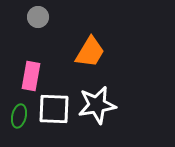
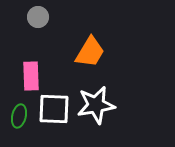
pink rectangle: rotated 12 degrees counterclockwise
white star: moved 1 px left
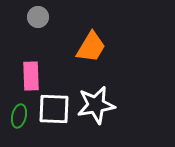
orange trapezoid: moved 1 px right, 5 px up
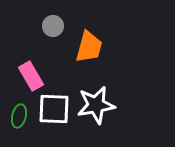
gray circle: moved 15 px right, 9 px down
orange trapezoid: moved 2 px left; rotated 16 degrees counterclockwise
pink rectangle: rotated 28 degrees counterclockwise
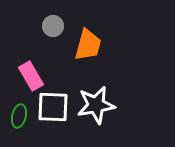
orange trapezoid: moved 1 px left, 2 px up
white square: moved 1 px left, 2 px up
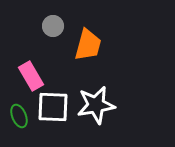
green ellipse: rotated 35 degrees counterclockwise
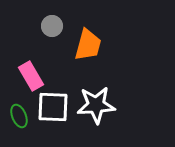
gray circle: moved 1 px left
white star: rotated 6 degrees clockwise
